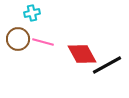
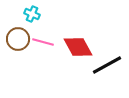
cyan cross: moved 1 px down; rotated 35 degrees clockwise
red diamond: moved 4 px left, 7 px up
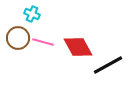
brown circle: moved 1 px up
black line: moved 1 px right
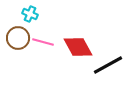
cyan cross: moved 2 px left
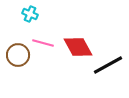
brown circle: moved 17 px down
pink line: moved 1 px down
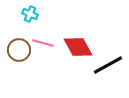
brown circle: moved 1 px right, 5 px up
